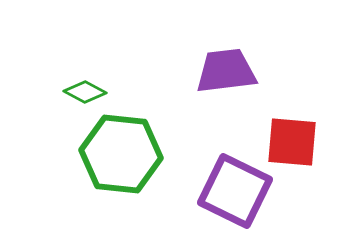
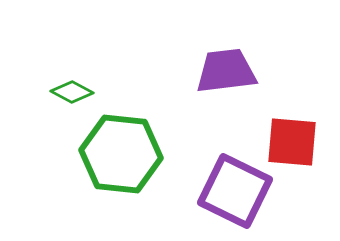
green diamond: moved 13 px left
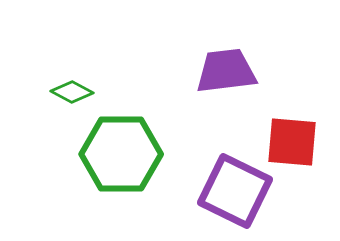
green hexagon: rotated 6 degrees counterclockwise
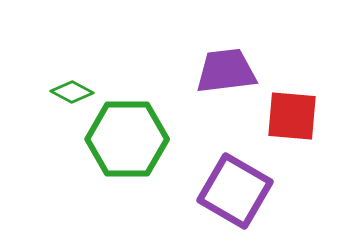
red square: moved 26 px up
green hexagon: moved 6 px right, 15 px up
purple square: rotated 4 degrees clockwise
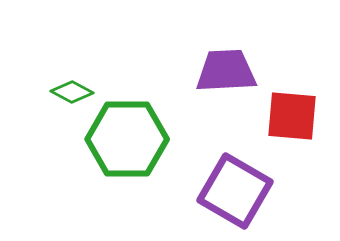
purple trapezoid: rotated 4 degrees clockwise
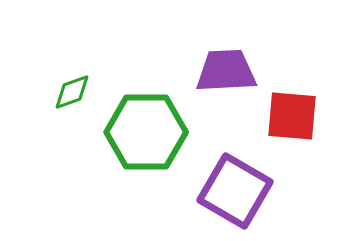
green diamond: rotated 48 degrees counterclockwise
green hexagon: moved 19 px right, 7 px up
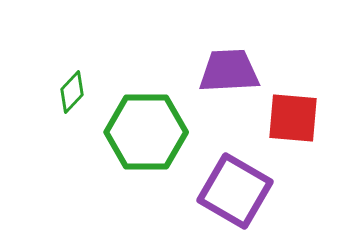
purple trapezoid: moved 3 px right
green diamond: rotated 27 degrees counterclockwise
red square: moved 1 px right, 2 px down
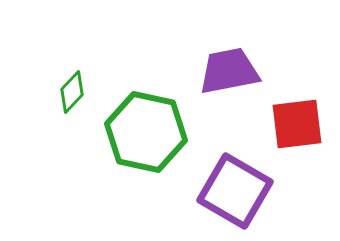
purple trapezoid: rotated 8 degrees counterclockwise
red square: moved 4 px right, 6 px down; rotated 12 degrees counterclockwise
green hexagon: rotated 12 degrees clockwise
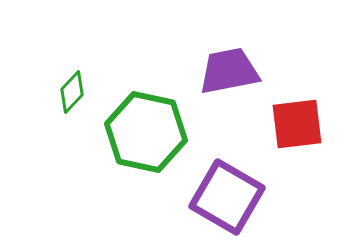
purple square: moved 8 px left, 6 px down
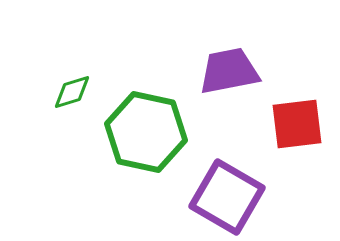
green diamond: rotated 30 degrees clockwise
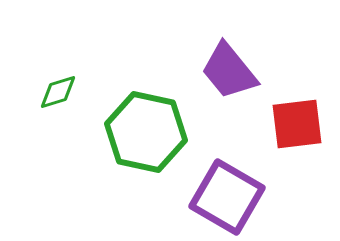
purple trapezoid: rotated 118 degrees counterclockwise
green diamond: moved 14 px left
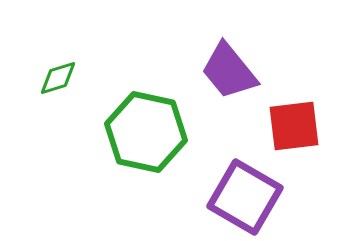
green diamond: moved 14 px up
red square: moved 3 px left, 2 px down
purple square: moved 18 px right
